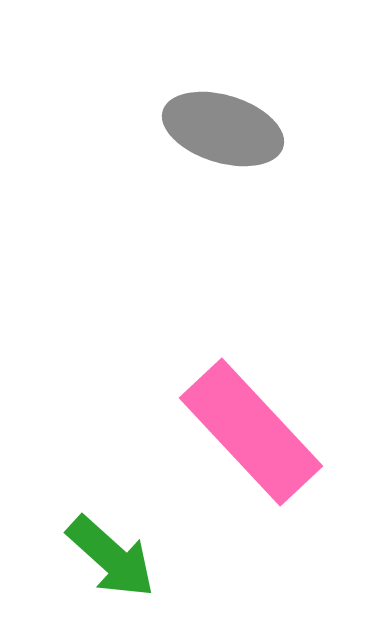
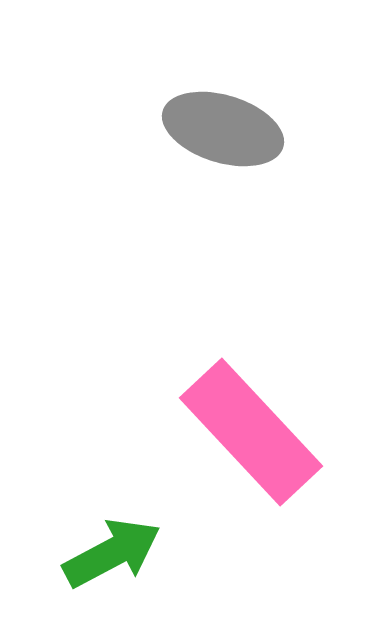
green arrow: moved 1 px right, 4 px up; rotated 70 degrees counterclockwise
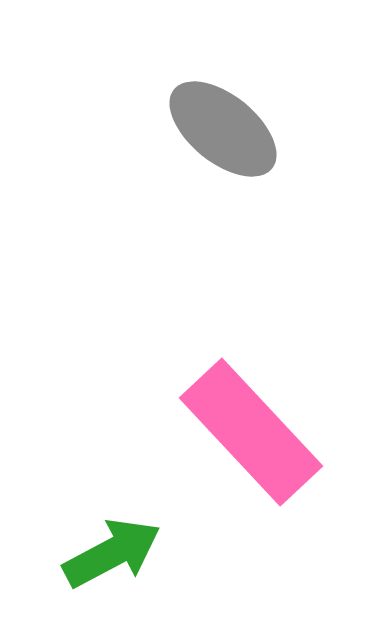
gray ellipse: rotated 22 degrees clockwise
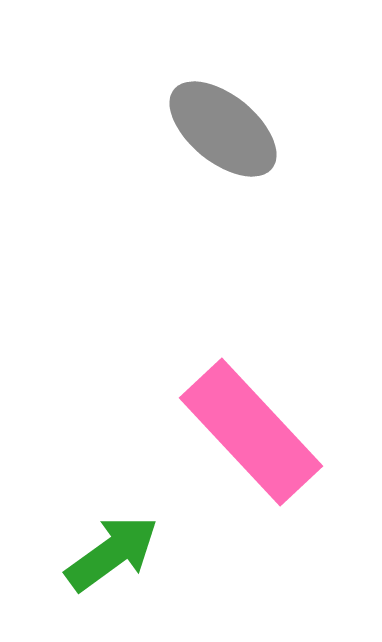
green arrow: rotated 8 degrees counterclockwise
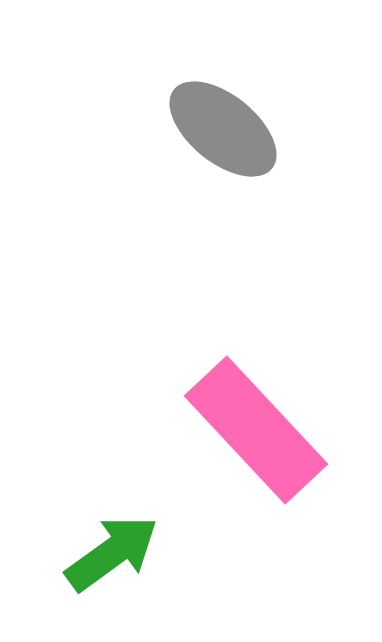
pink rectangle: moved 5 px right, 2 px up
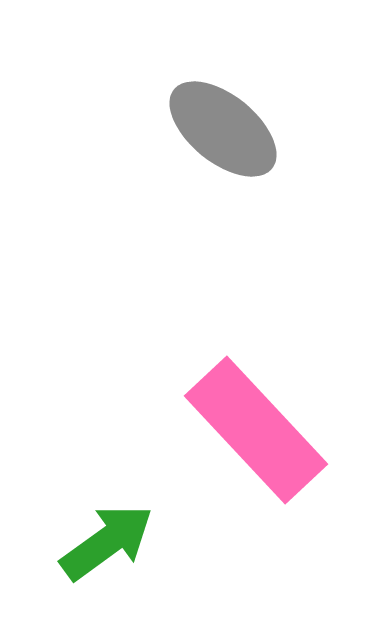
green arrow: moved 5 px left, 11 px up
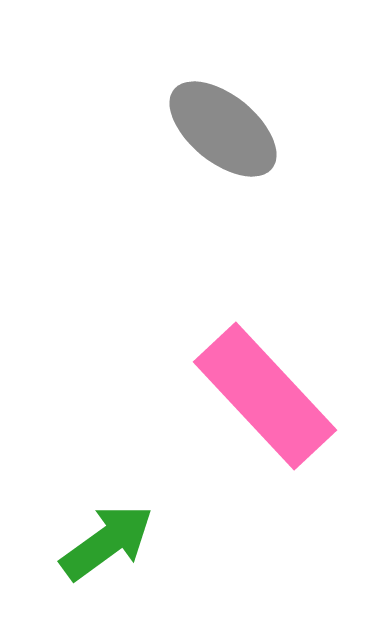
pink rectangle: moved 9 px right, 34 px up
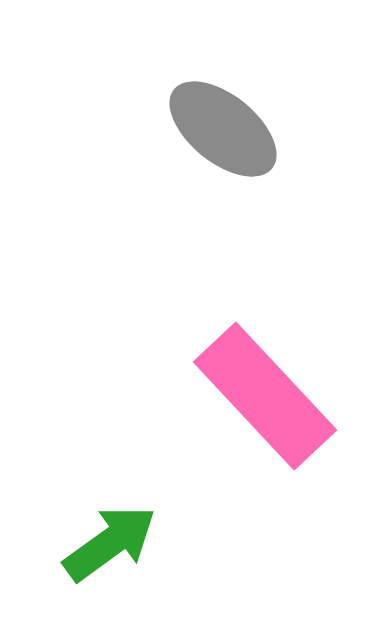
green arrow: moved 3 px right, 1 px down
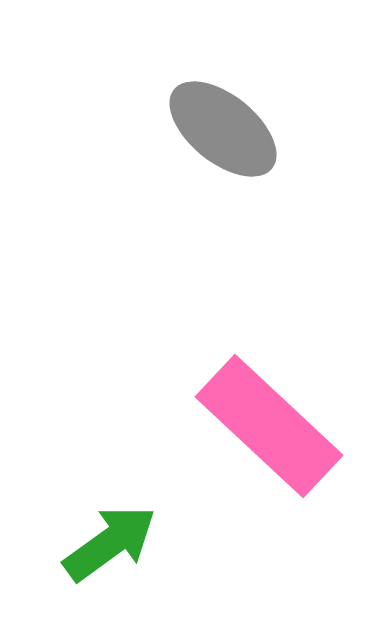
pink rectangle: moved 4 px right, 30 px down; rotated 4 degrees counterclockwise
